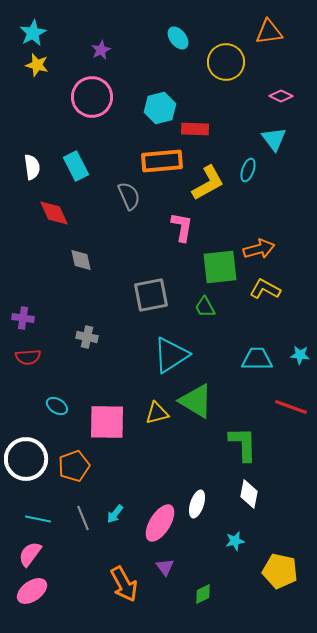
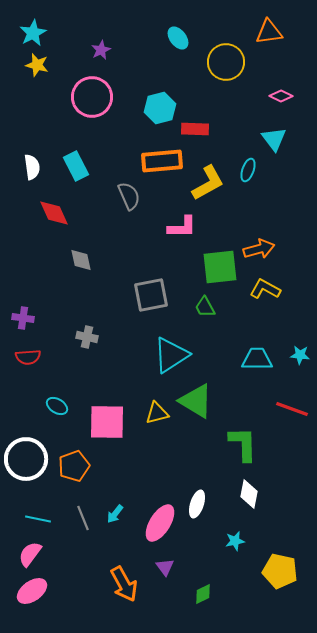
pink L-shape at (182, 227): rotated 80 degrees clockwise
red line at (291, 407): moved 1 px right, 2 px down
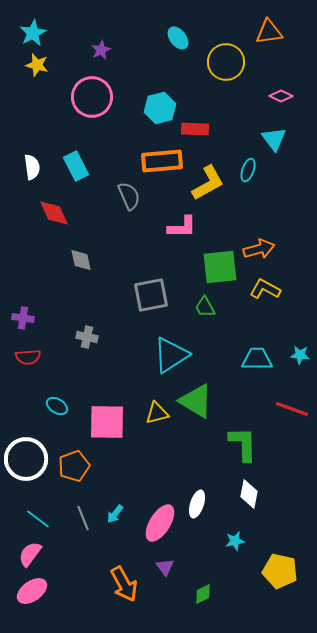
cyan line at (38, 519): rotated 25 degrees clockwise
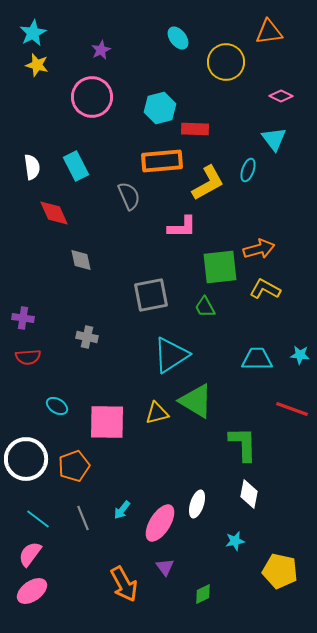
cyan arrow at (115, 514): moved 7 px right, 4 px up
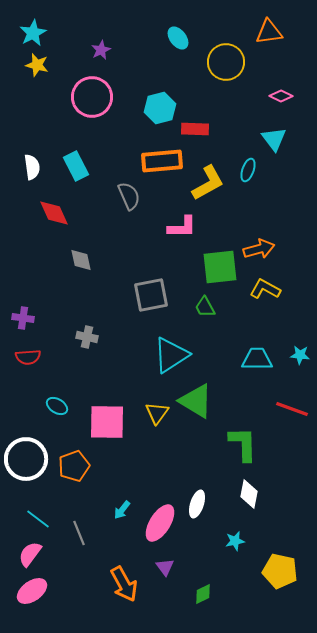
yellow triangle at (157, 413): rotated 40 degrees counterclockwise
gray line at (83, 518): moved 4 px left, 15 px down
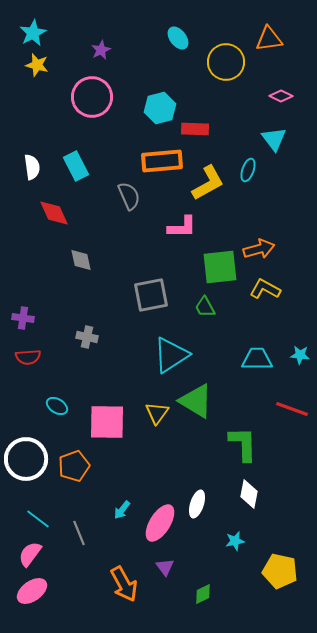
orange triangle at (269, 32): moved 7 px down
